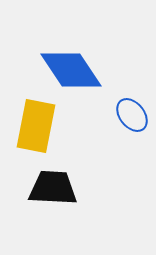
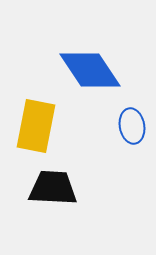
blue diamond: moved 19 px right
blue ellipse: moved 11 px down; rotated 28 degrees clockwise
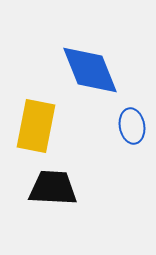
blue diamond: rotated 12 degrees clockwise
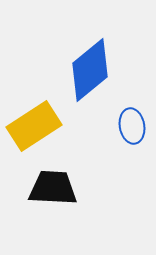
blue diamond: rotated 72 degrees clockwise
yellow rectangle: moved 2 px left; rotated 46 degrees clockwise
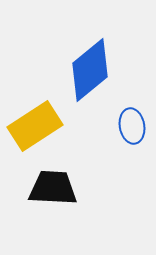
yellow rectangle: moved 1 px right
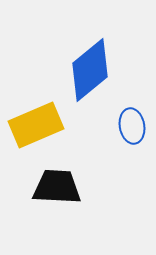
yellow rectangle: moved 1 px right, 1 px up; rotated 10 degrees clockwise
black trapezoid: moved 4 px right, 1 px up
